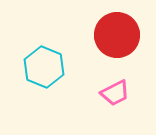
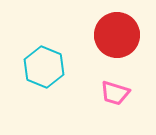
pink trapezoid: rotated 44 degrees clockwise
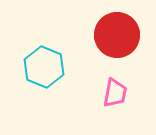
pink trapezoid: rotated 96 degrees counterclockwise
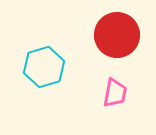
cyan hexagon: rotated 21 degrees clockwise
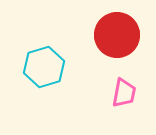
pink trapezoid: moved 9 px right
